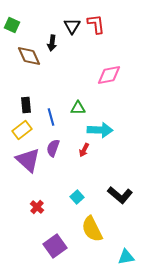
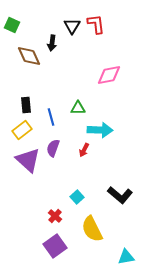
red cross: moved 18 px right, 9 px down
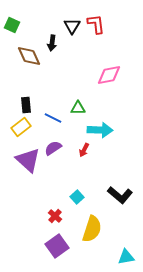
blue line: moved 2 px right, 1 px down; rotated 48 degrees counterclockwise
yellow rectangle: moved 1 px left, 3 px up
purple semicircle: rotated 36 degrees clockwise
yellow semicircle: rotated 136 degrees counterclockwise
purple square: moved 2 px right
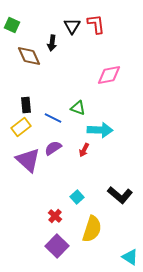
green triangle: rotated 21 degrees clockwise
purple square: rotated 10 degrees counterclockwise
cyan triangle: moved 4 px right; rotated 42 degrees clockwise
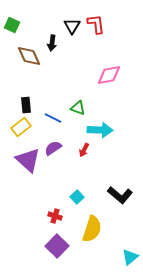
red cross: rotated 24 degrees counterclockwise
cyan triangle: rotated 48 degrees clockwise
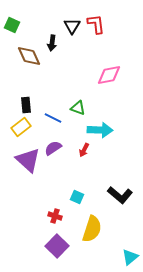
cyan square: rotated 24 degrees counterclockwise
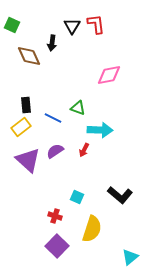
purple semicircle: moved 2 px right, 3 px down
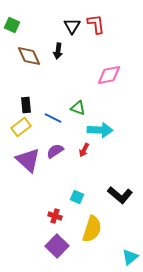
black arrow: moved 6 px right, 8 px down
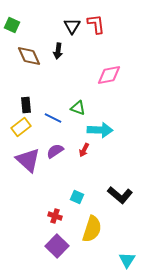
cyan triangle: moved 3 px left, 3 px down; rotated 18 degrees counterclockwise
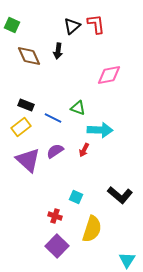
black triangle: rotated 18 degrees clockwise
black rectangle: rotated 63 degrees counterclockwise
cyan square: moved 1 px left
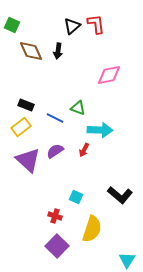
brown diamond: moved 2 px right, 5 px up
blue line: moved 2 px right
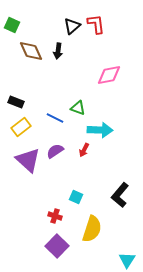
black rectangle: moved 10 px left, 3 px up
black L-shape: rotated 90 degrees clockwise
